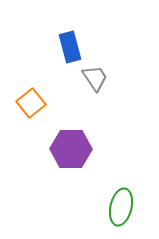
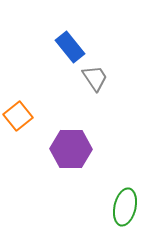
blue rectangle: rotated 24 degrees counterclockwise
orange square: moved 13 px left, 13 px down
green ellipse: moved 4 px right
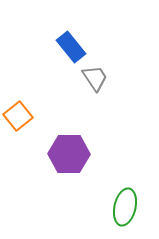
blue rectangle: moved 1 px right
purple hexagon: moved 2 px left, 5 px down
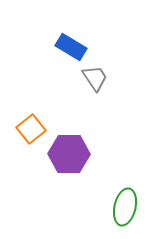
blue rectangle: rotated 20 degrees counterclockwise
orange square: moved 13 px right, 13 px down
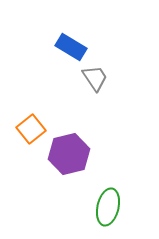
purple hexagon: rotated 15 degrees counterclockwise
green ellipse: moved 17 px left
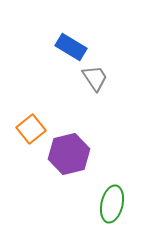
green ellipse: moved 4 px right, 3 px up
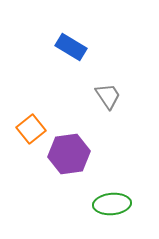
gray trapezoid: moved 13 px right, 18 px down
purple hexagon: rotated 6 degrees clockwise
green ellipse: rotated 72 degrees clockwise
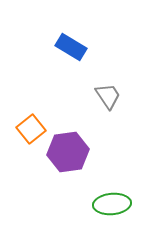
purple hexagon: moved 1 px left, 2 px up
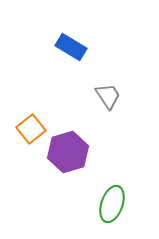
purple hexagon: rotated 9 degrees counterclockwise
green ellipse: rotated 66 degrees counterclockwise
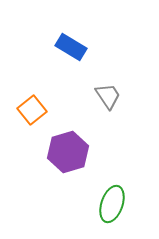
orange square: moved 1 px right, 19 px up
